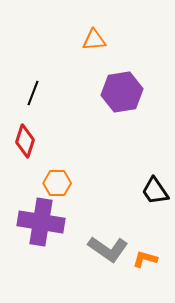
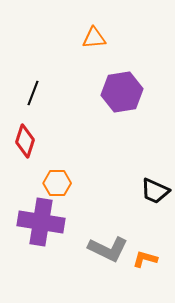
orange triangle: moved 2 px up
black trapezoid: rotated 32 degrees counterclockwise
gray L-shape: rotated 9 degrees counterclockwise
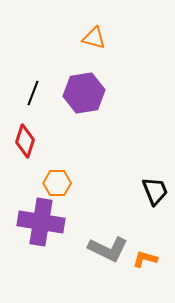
orange triangle: rotated 20 degrees clockwise
purple hexagon: moved 38 px left, 1 px down
black trapezoid: rotated 136 degrees counterclockwise
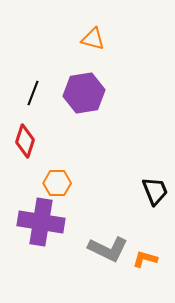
orange triangle: moved 1 px left, 1 px down
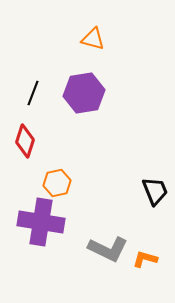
orange hexagon: rotated 12 degrees counterclockwise
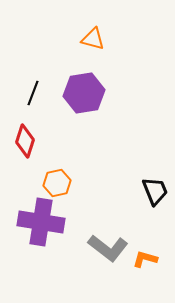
gray L-shape: moved 1 px up; rotated 12 degrees clockwise
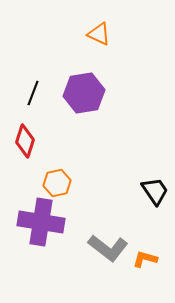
orange triangle: moved 6 px right, 5 px up; rotated 10 degrees clockwise
black trapezoid: rotated 12 degrees counterclockwise
